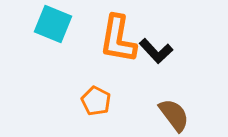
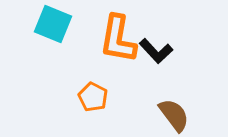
orange pentagon: moved 3 px left, 4 px up
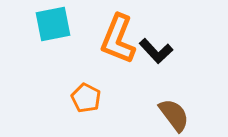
cyan square: rotated 33 degrees counterclockwise
orange L-shape: rotated 12 degrees clockwise
orange pentagon: moved 7 px left, 1 px down
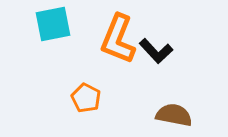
brown semicircle: rotated 42 degrees counterclockwise
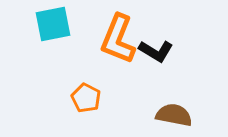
black L-shape: rotated 16 degrees counterclockwise
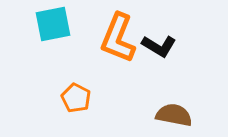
orange L-shape: moved 1 px up
black L-shape: moved 3 px right, 5 px up
orange pentagon: moved 10 px left
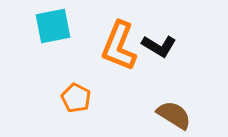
cyan square: moved 2 px down
orange L-shape: moved 1 px right, 8 px down
brown semicircle: rotated 21 degrees clockwise
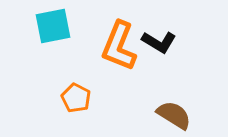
black L-shape: moved 4 px up
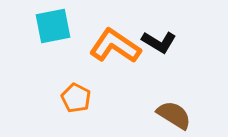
orange L-shape: moved 4 px left; rotated 102 degrees clockwise
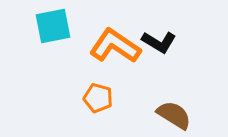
orange pentagon: moved 22 px right; rotated 12 degrees counterclockwise
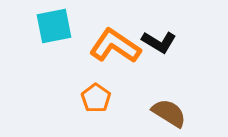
cyan square: moved 1 px right
orange pentagon: moved 2 px left; rotated 20 degrees clockwise
brown semicircle: moved 5 px left, 2 px up
